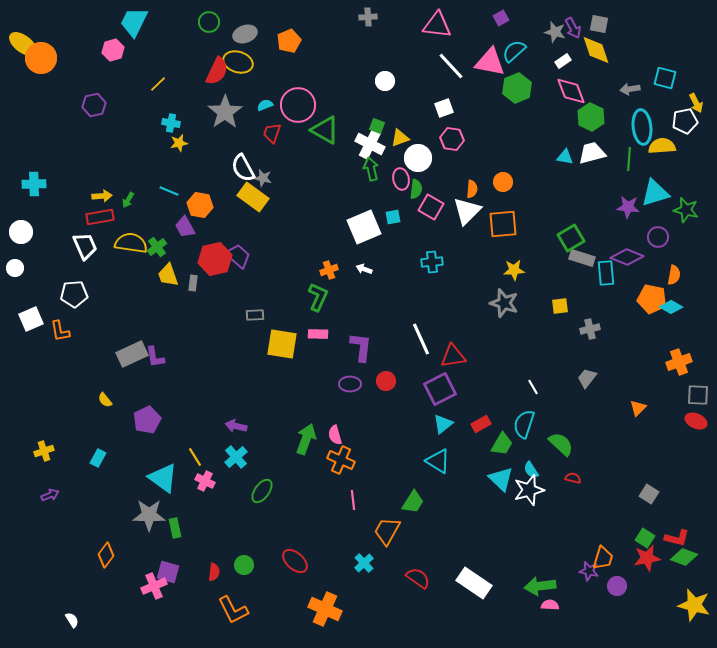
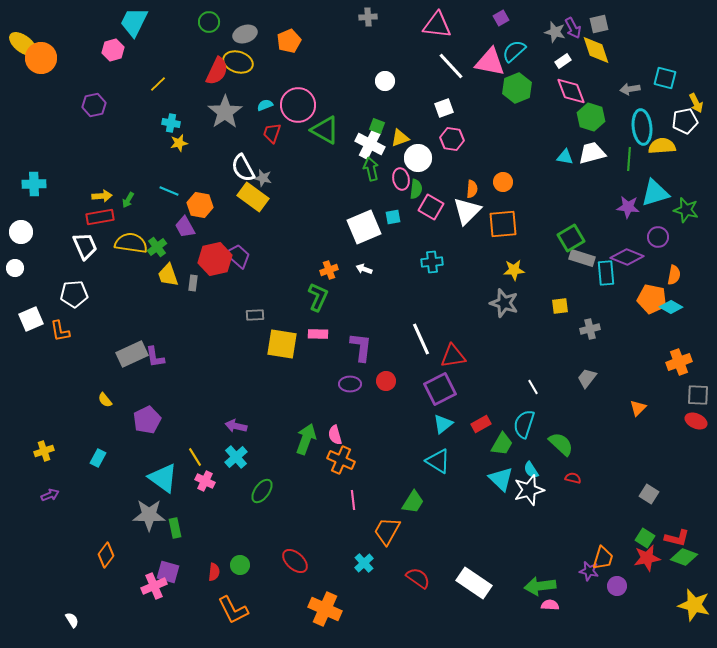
gray square at (599, 24): rotated 24 degrees counterclockwise
green hexagon at (591, 117): rotated 8 degrees counterclockwise
green circle at (244, 565): moved 4 px left
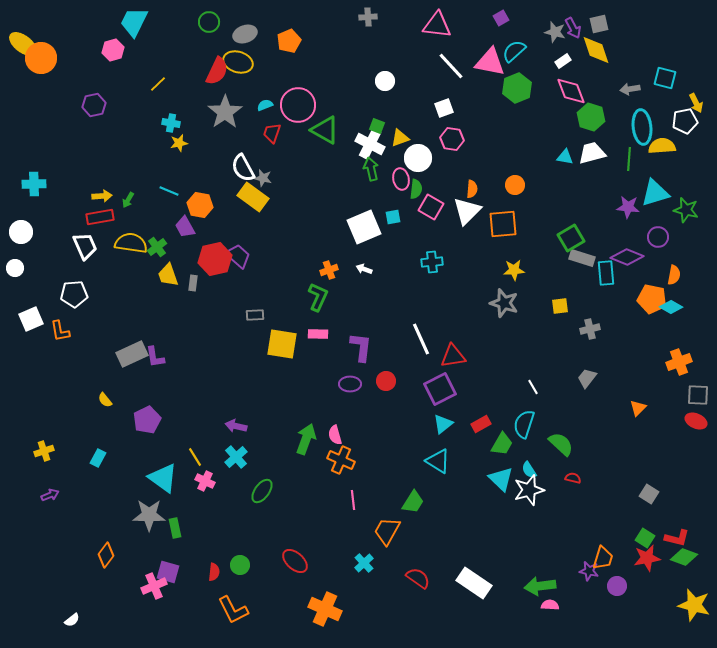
orange circle at (503, 182): moved 12 px right, 3 px down
cyan semicircle at (531, 470): moved 2 px left
white semicircle at (72, 620): rotated 84 degrees clockwise
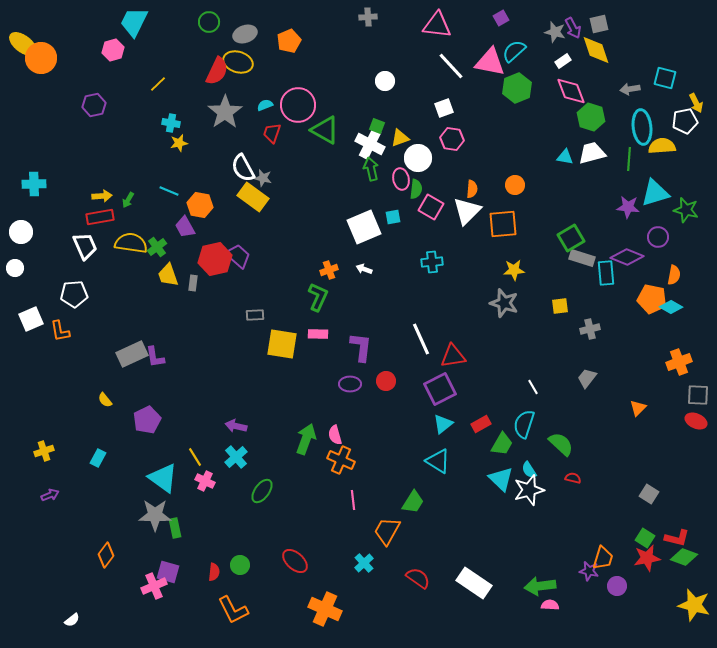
gray star at (149, 515): moved 6 px right
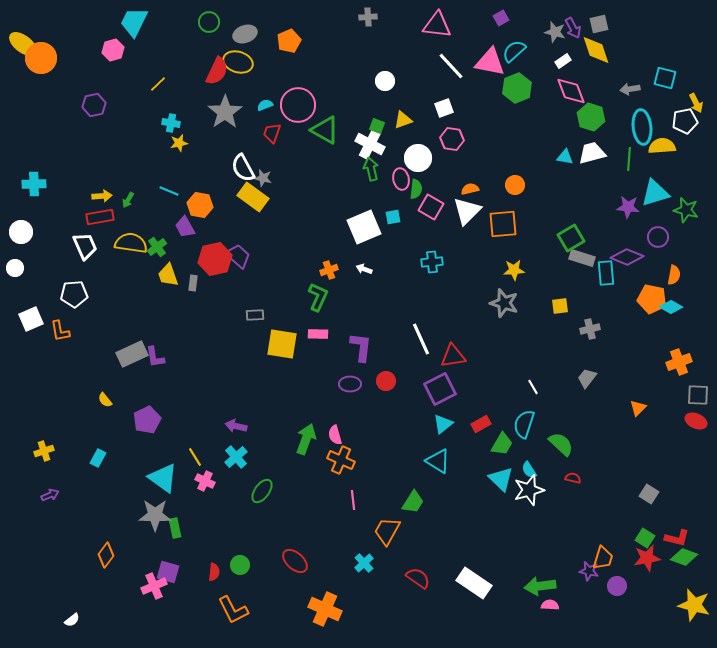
yellow triangle at (400, 138): moved 3 px right, 18 px up
orange semicircle at (472, 189): moved 2 px left; rotated 108 degrees counterclockwise
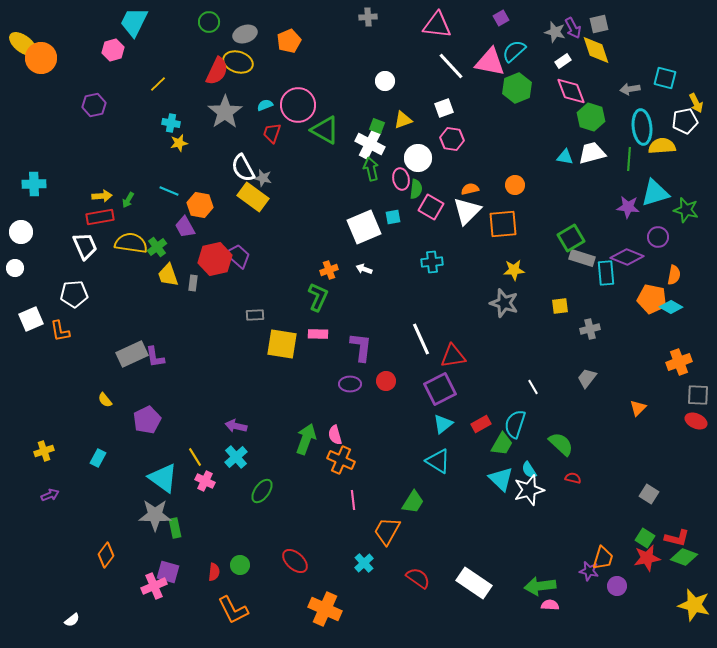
cyan semicircle at (524, 424): moved 9 px left
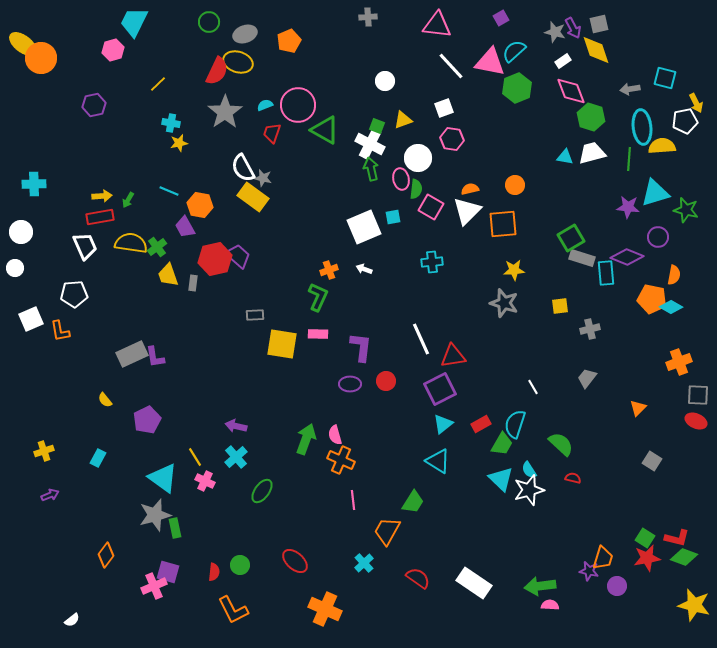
gray square at (649, 494): moved 3 px right, 33 px up
gray star at (155, 515): rotated 16 degrees counterclockwise
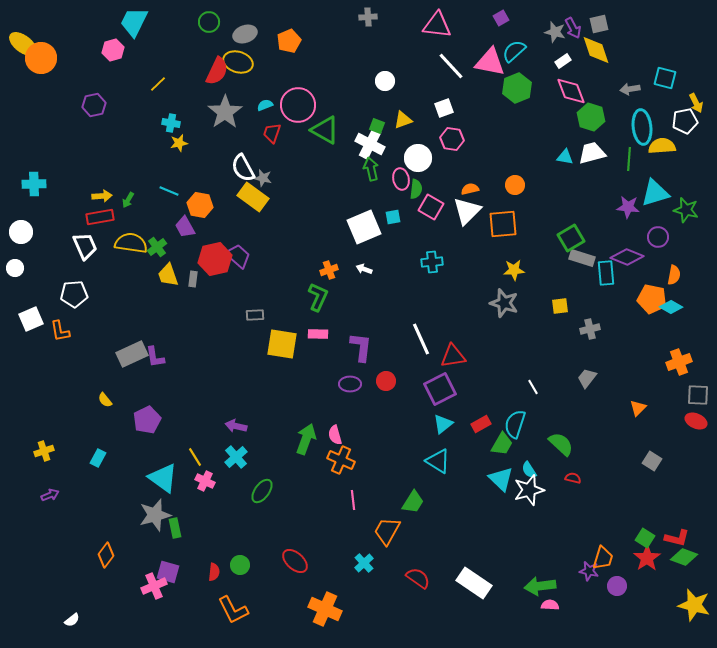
gray rectangle at (193, 283): moved 4 px up
red star at (647, 558): rotated 24 degrees counterclockwise
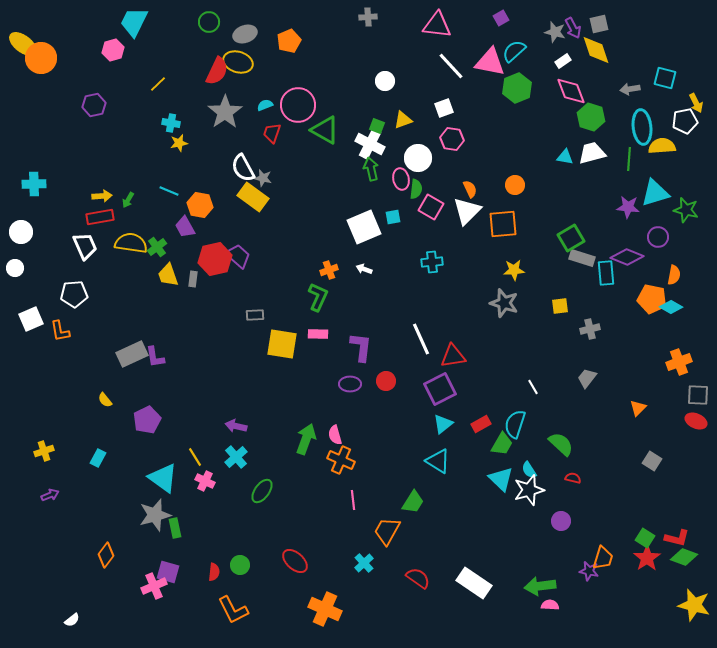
orange semicircle at (470, 189): rotated 78 degrees clockwise
purple circle at (617, 586): moved 56 px left, 65 px up
